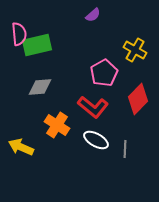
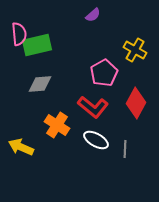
gray diamond: moved 3 px up
red diamond: moved 2 px left, 4 px down; rotated 16 degrees counterclockwise
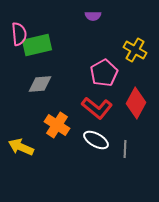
purple semicircle: moved 1 px down; rotated 42 degrees clockwise
red L-shape: moved 4 px right, 1 px down
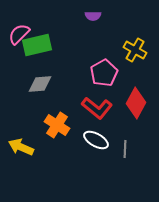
pink semicircle: rotated 130 degrees counterclockwise
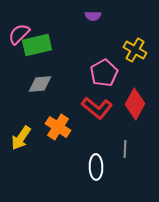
red diamond: moved 1 px left, 1 px down
orange cross: moved 1 px right, 2 px down
white ellipse: moved 27 px down; rotated 60 degrees clockwise
yellow arrow: moved 9 px up; rotated 80 degrees counterclockwise
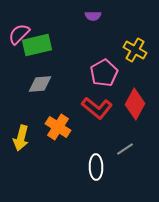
yellow arrow: rotated 20 degrees counterclockwise
gray line: rotated 54 degrees clockwise
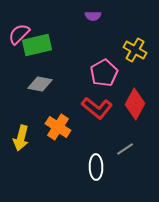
gray diamond: rotated 15 degrees clockwise
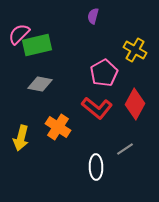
purple semicircle: rotated 105 degrees clockwise
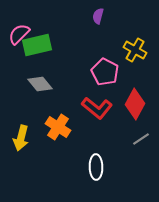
purple semicircle: moved 5 px right
pink pentagon: moved 1 px right, 1 px up; rotated 16 degrees counterclockwise
gray diamond: rotated 40 degrees clockwise
gray line: moved 16 px right, 10 px up
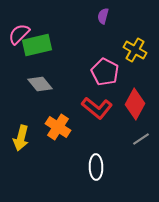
purple semicircle: moved 5 px right
